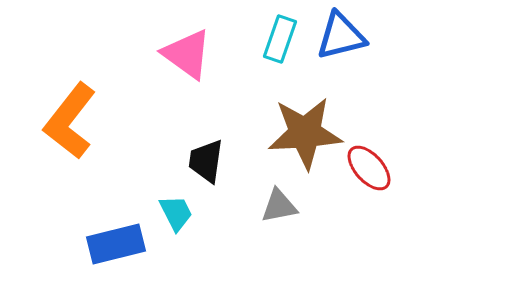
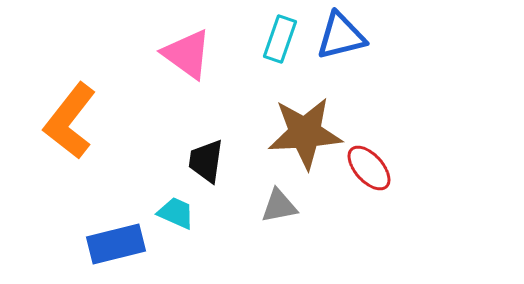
cyan trapezoid: rotated 39 degrees counterclockwise
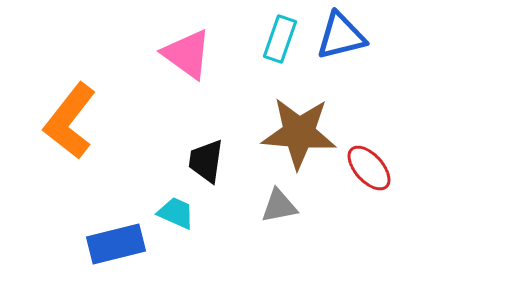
brown star: moved 6 px left; rotated 8 degrees clockwise
